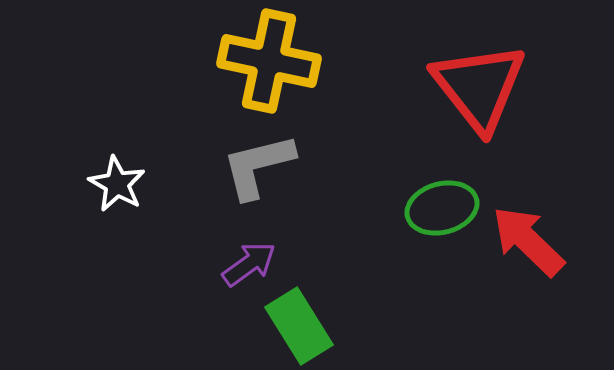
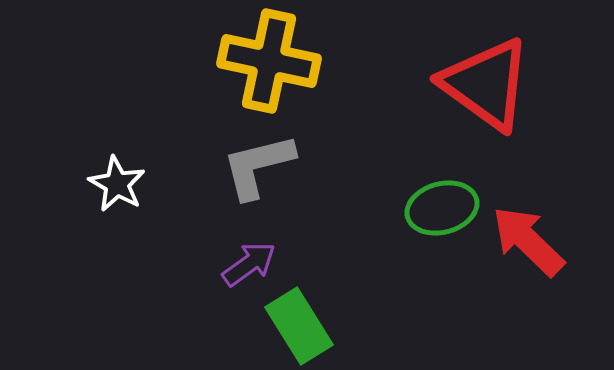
red triangle: moved 7 px right, 3 px up; rotated 16 degrees counterclockwise
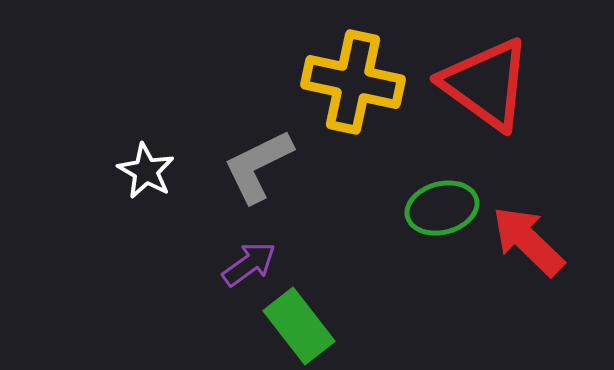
yellow cross: moved 84 px right, 21 px down
gray L-shape: rotated 12 degrees counterclockwise
white star: moved 29 px right, 13 px up
green rectangle: rotated 6 degrees counterclockwise
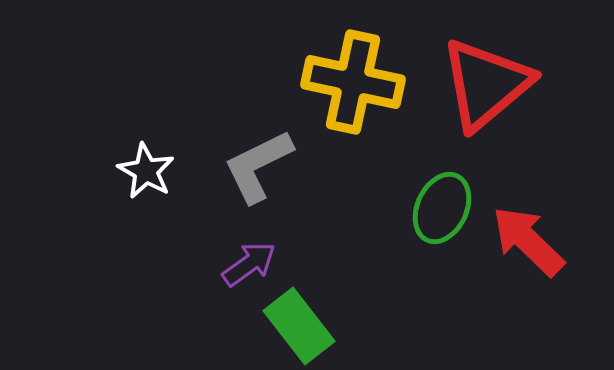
red triangle: rotated 44 degrees clockwise
green ellipse: rotated 50 degrees counterclockwise
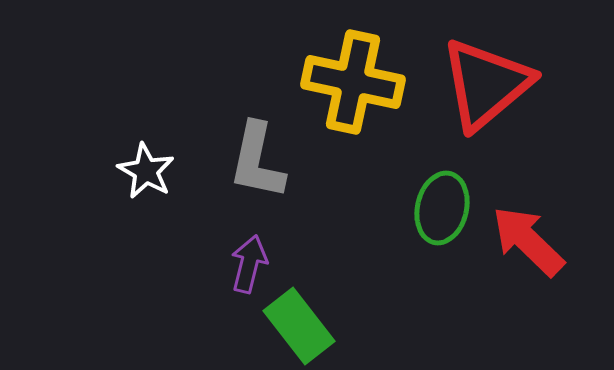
gray L-shape: moved 1 px left, 5 px up; rotated 52 degrees counterclockwise
green ellipse: rotated 12 degrees counterclockwise
purple arrow: rotated 40 degrees counterclockwise
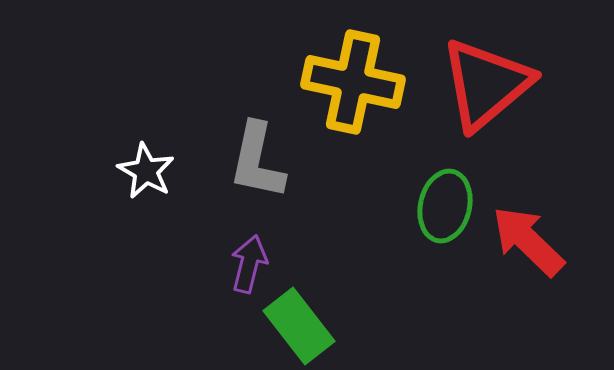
green ellipse: moved 3 px right, 2 px up
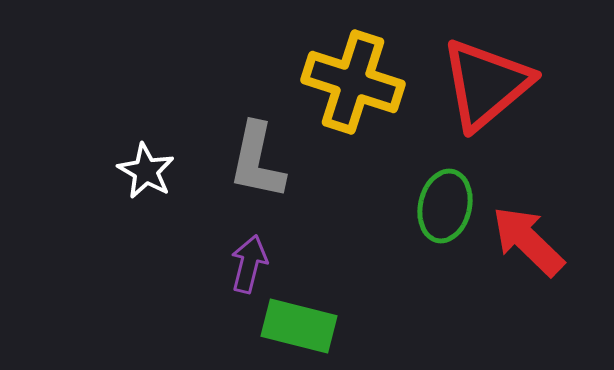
yellow cross: rotated 6 degrees clockwise
green rectangle: rotated 38 degrees counterclockwise
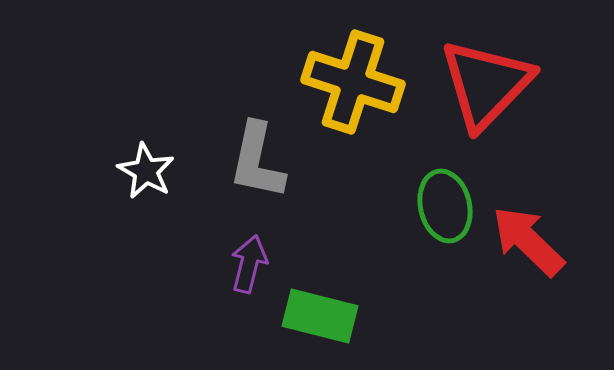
red triangle: rotated 6 degrees counterclockwise
green ellipse: rotated 26 degrees counterclockwise
green rectangle: moved 21 px right, 10 px up
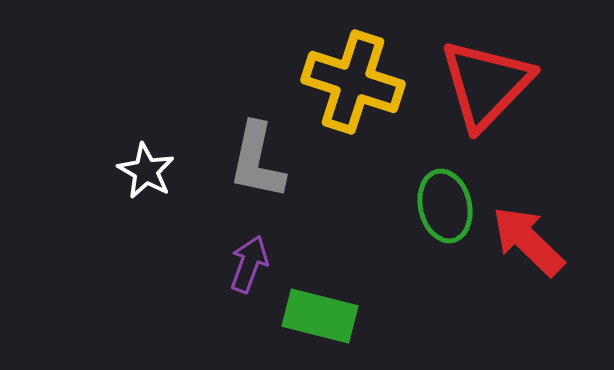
purple arrow: rotated 6 degrees clockwise
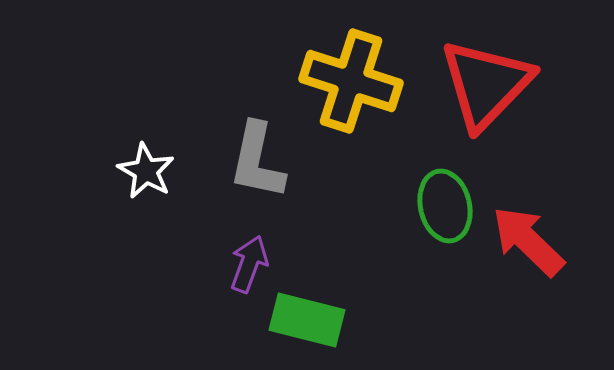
yellow cross: moved 2 px left, 1 px up
green rectangle: moved 13 px left, 4 px down
